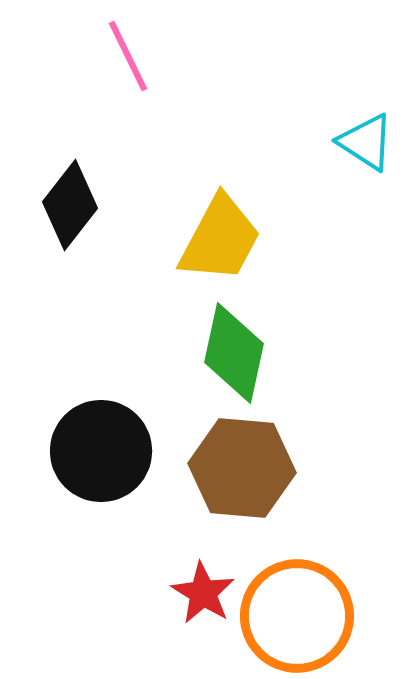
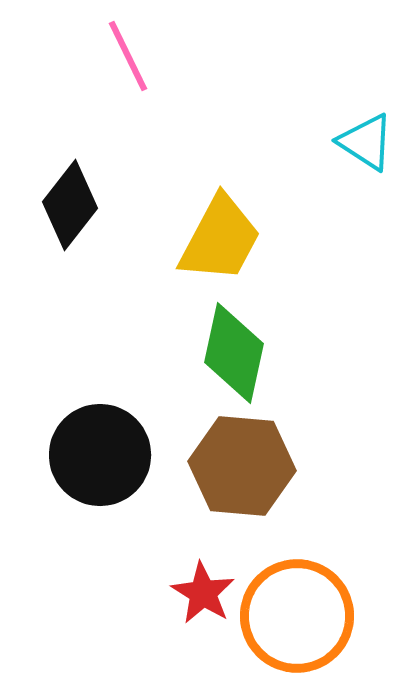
black circle: moved 1 px left, 4 px down
brown hexagon: moved 2 px up
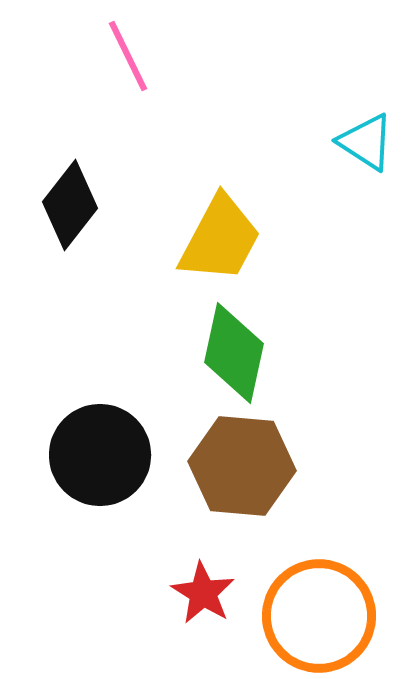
orange circle: moved 22 px right
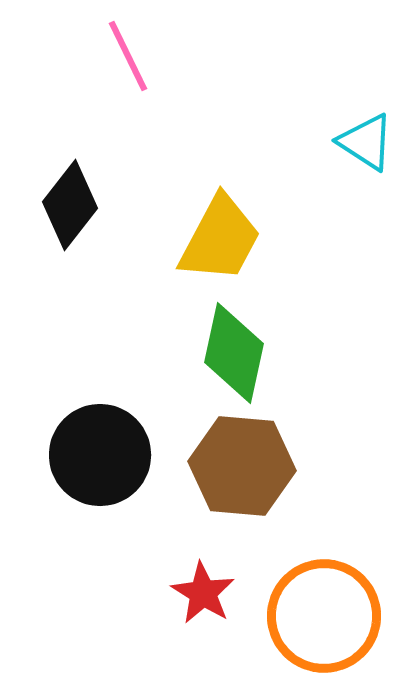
orange circle: moved 5 px right
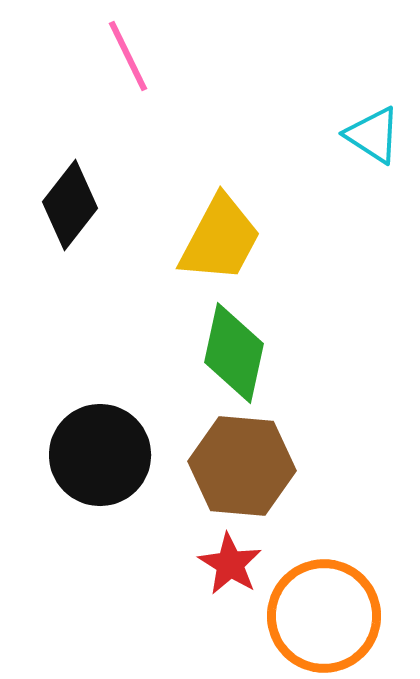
cyan triangle: moved 7 px right, 7 px up
red star: moved 27 px right, 29 px up
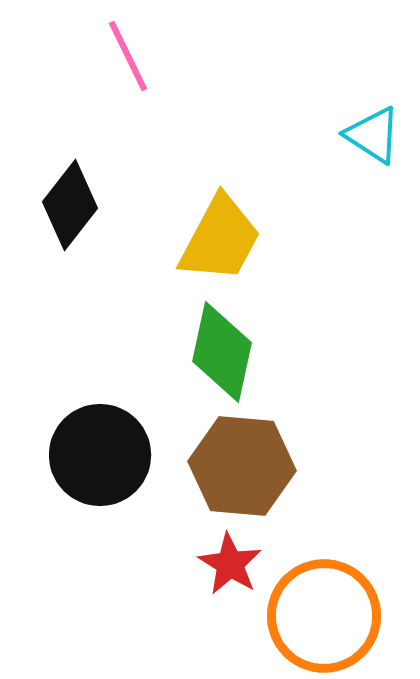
green diamond: moved 12 px left, 1 px up
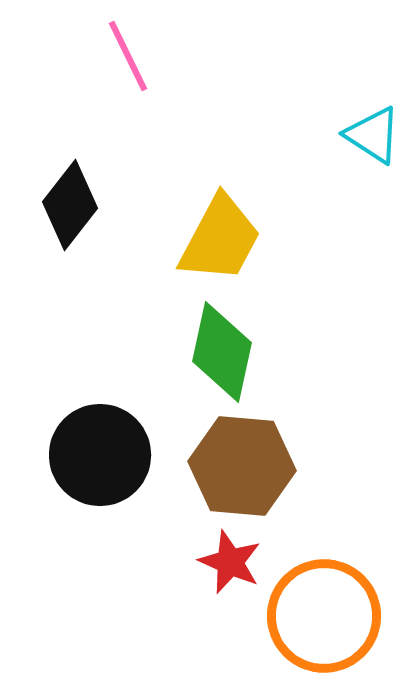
red star: moved 2 px up; rotated 8 degrees counterclockwise
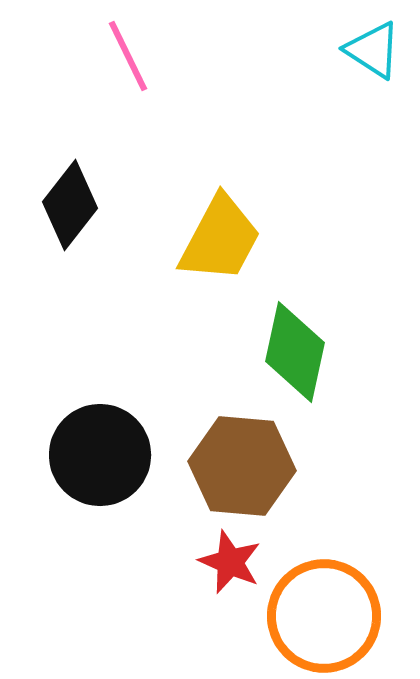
cyan triangle: moved 85 px up
green diamond: moved 73 px right
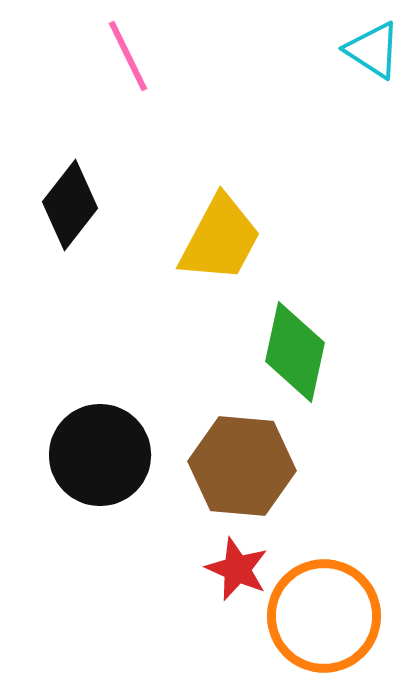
red star: moved 7 px right, 7 px down
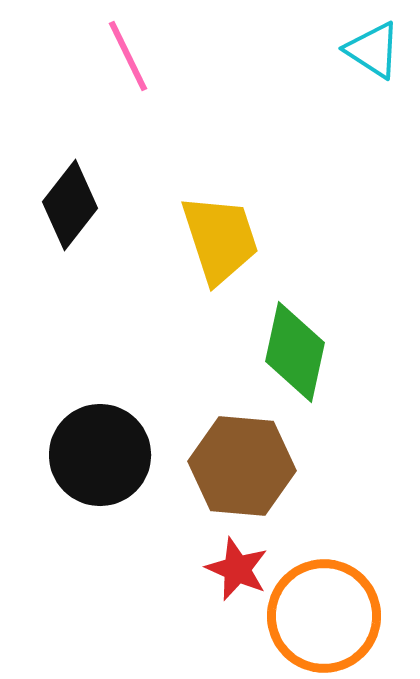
yellow trapezoid: rotated 46 degrees counterclockwise
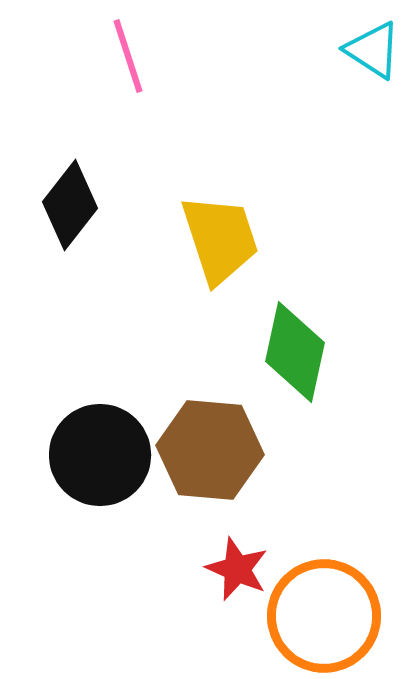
pink line: rotated 8 degrees clockwise
brown hexagon: moved 32 px left, 16 px up
